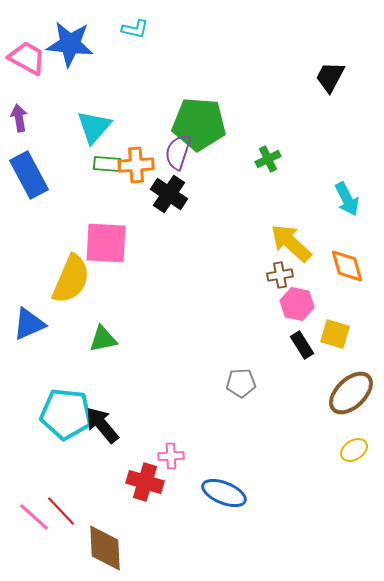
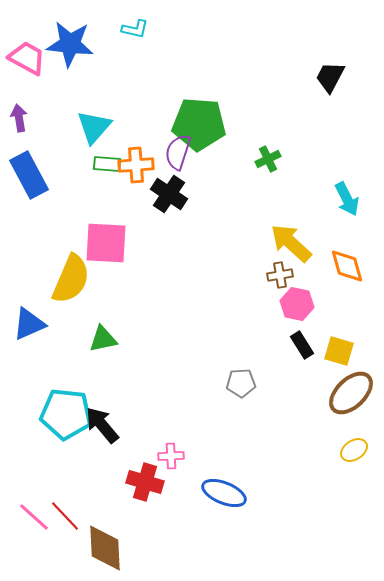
yellow square: moved 4 px right, 17 px down
red line: moved 4 px right, 5 px down
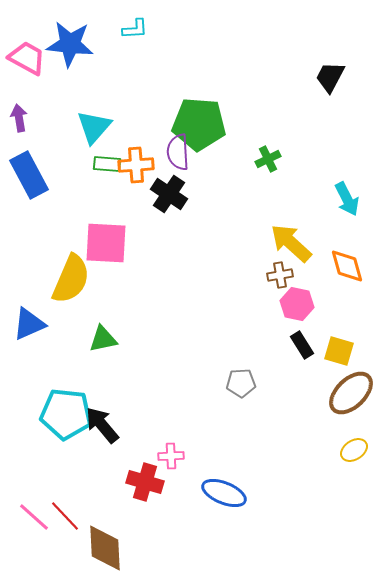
cyan L-shape: rotated 16 degrees counterclockwise
purple semicircle: rotated 21 degrees counterclockwise
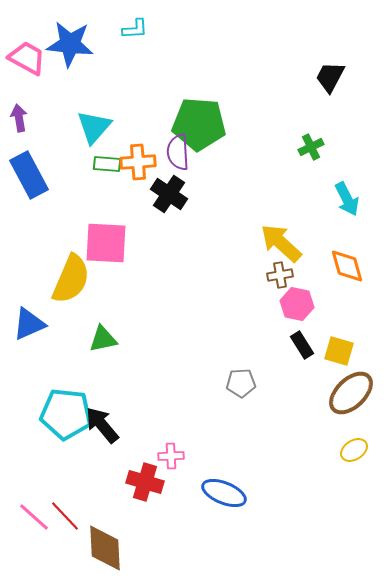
green cross: moved 43 px right, 12 px up
orange cross: moved 2 px right, 3 px up
yellow arrow: moved 10 px left
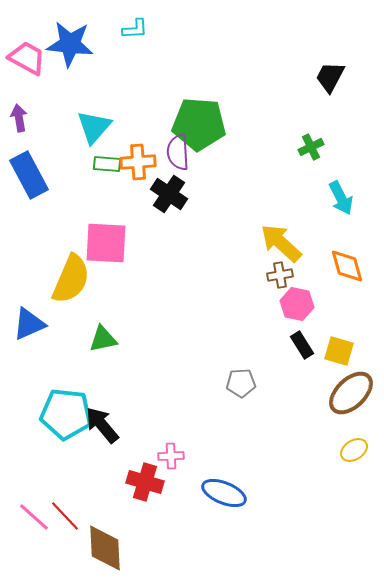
cyan arrow: moved 6 px left, 1 px up
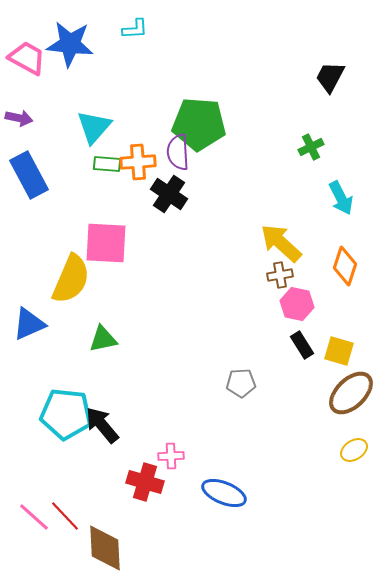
purple arrow: rotated 112 degrees clockwise
orange diamond: moved 2 px left; rotated 33 degrees clockwise
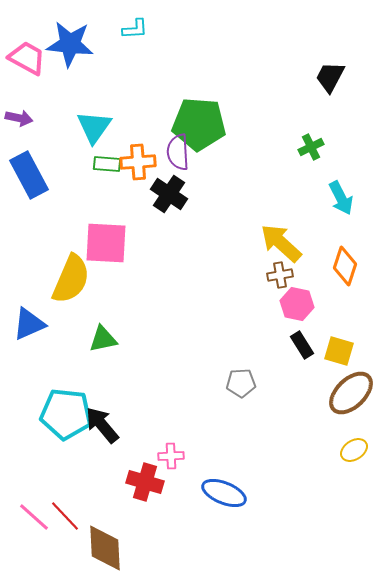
cyan triangle: rotated 6 degrees counterclockwise
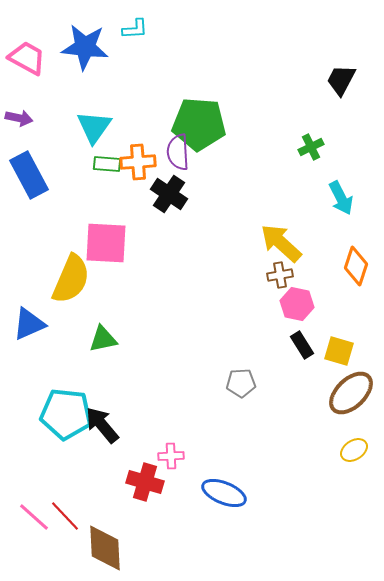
blue star: moved 15 px right, 3 px down
black trapezoid: moved 11 px right, 3 px down
orange diamond: moved 11 px right
